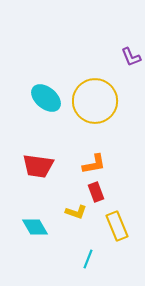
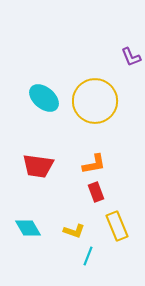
cyan ellipse: moved 2 px left
yellow L-shape: moved 2 px left, 19 px down
cyan diamond: moved 7 px left, 1 px down
cyan line: moved 3 px up
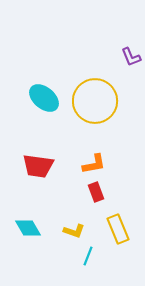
yellow rectangle: moved 1 px right, 3 px down
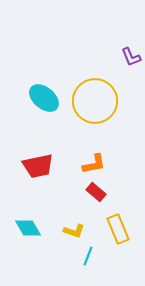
red trapezoid: rotated 20 degrees counterclockwise
red rectangle: rotated 30 degrees counterclockwise
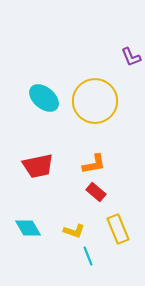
cyan line: rotated 42 degrees counterclockwise
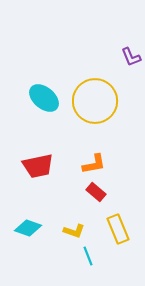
cyan diamond: rotated 40 degrees counterclockwise
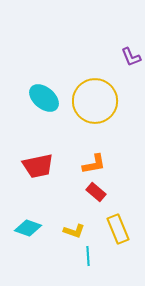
cyan line: rotated 18 degrees clockwise
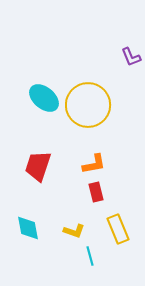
yellow circle: moved 7 px left, 4 px down
red trapezoid: rotated 120 degrees clockwise
red rectangle: rotated 36 degrees clockwise
cyan diamond: rotated 60 degrees clockwise
cyan line: moved 2 px right; rotated 12 degrees counterclockwise
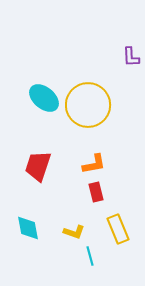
purple L-shape: rotated 20 degrees clockwise
yellow L-shape: moved 1 px down
